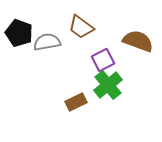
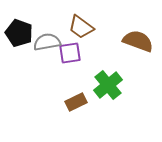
purple square: moved 33 px left, 7 px up; rotated 20 degrees clockwise
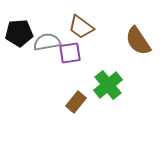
black pentagon: rotated 24 degrees counterclockwise
brown semicircle: rotated 144 degrees counterclockwise
brown rectangle: rotated 25 degrees counterclockwise
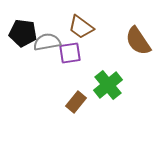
black pentagon: moved 4 px right; rotated 12 degrees clockwise
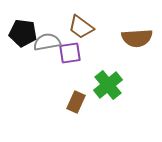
brown semicircle: moved 1 px left, 3 px up; rotated 60 degrees counterclockwise
brown rectangle: rotated 15 degrees counterclockwise
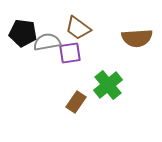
brown trapezoid: moved 3 px left, 1 px down
brown rectangle: rotated 10 degrees clockwise
